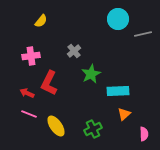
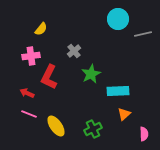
yellow semicircle: moved 8 px down
red L-shape: moved 6 px up
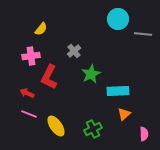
gray line: rotated 18 degrees clockwise
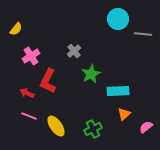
yellow semicircle: moved 25 px left
pink cross: rotated 24 degrees counterclockwise
red L-shape: moved 1 px left, 4 px down
pink line: moved 2 px down
pink semicircle: moved 2 px right, 7 px up; rotated 128 degrees counterclockwise
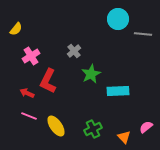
orange triangle: moved 23 px down; rotated 32 degrees counterclockwise
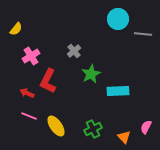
pink semicircle: rotated 24 degrees counterclockwise
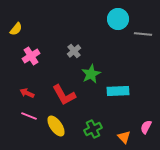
red L-shape: moved 16 px right, 14 px down; rotated 55 degrees counterclockwise
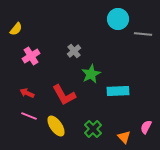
green cross: rotated 18 degrees counterclockwise
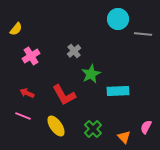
pink line: moved 6 px left
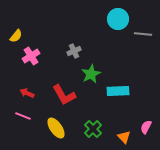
yellow semicircle: moved 7 px down
gray cross: rotated 16 degrees clockwise
yellow ellipse: moved 2 px down
